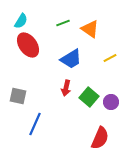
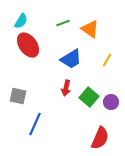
yellow line: moved 3 px left, 2 px down; rotated 32 degrees counterclockwise
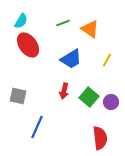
red arrow: moved 2 px left, 3 px down
blue line: moved 2 px right, 3 px down
red semicircle: rotated 30 degrees counterclockwise
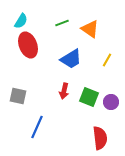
green line: moved 1 px left
red ellipse: rotated 15 degrees clockwise
green square: rotated 18 degrees counterclockwise
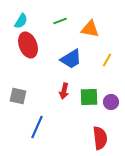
green line: moved 2 px left, 2 px up
orange triangle: rotated 24 degrees counterclockwise
green square: rotated 24 degrees counterclockwise
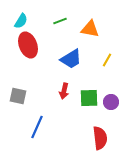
green square: moved 1 px down
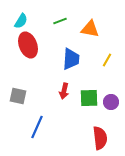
blue trapezoid: rotated 55 degrees counterclockwise
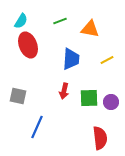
yellow line: rotated 32 degrees clockwise
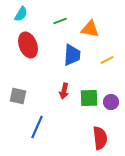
cyan semicircle: moved 7 px up
blue trapezoid: moved 1 px right, 4 px up
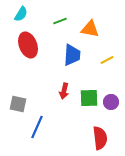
gray square: moved 8 px down
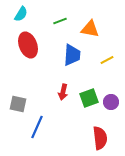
red arrow: moved 1 px left, 1 px down
green square: rotated 18 degrees counterclockwise
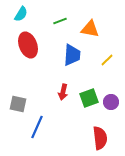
yellow line: rotated 16 degrees counterclockwise
